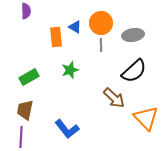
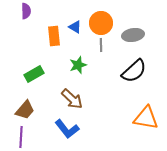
orange rectangle: moved 2 px left, 1 px up
green star: moved 8 px right, 5 px up
green rectangle: moved 5 px right, 3 px up
brown arrow: moved 42 px left, 1 px down
brown trapezoid: rotated 150 degrees counterclockwise
orange triangle: rotated 36 degrees counterclockwise
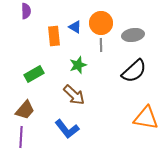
brown arrow: moved 2 px right, 4 px up
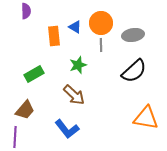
purple line: moved 6 px left
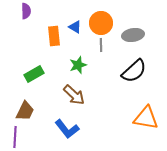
brown trapezoid: moved 1 px down; rotated 15 degrees counterclockwise
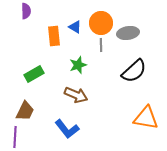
gray ellipse: moved 5 px left, 2 px up
brown arrow: moved 2 px right; rotated 20 degrees counterclockwise
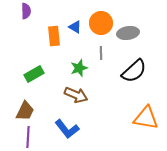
gray line: moved 8 px down
green star: moved 1 px right, 3 px down
purple line: moved 13 px right
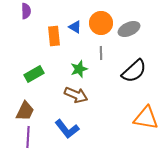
gray ellipse: moved 1 px right, 4 px up; rotated 15 degrees counterclockwise
green star: moved 1 px down
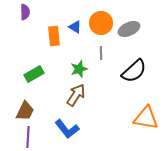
purple semicircle: moved 1 px left, 1 px down
brown arrow: rotated 80 degrees counterclockwise
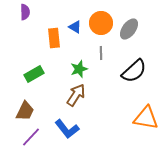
gray ellipse: rotated 30 degrees counterclockwise
orange rectangle: moved 2 px down
purple line: moved 3 px right; rotated 40 degrees clockwise
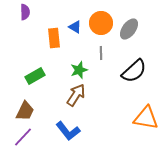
green star: moved 1 px down
green rectangle: moved 1 px right, 2 px down
blue L-shape: moved 1 px right, 2 px down
purple line: moved 8 px left
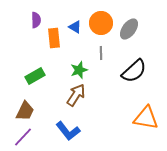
purple semicircle: moved 11 px right, 8 px down
